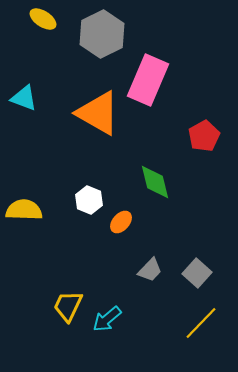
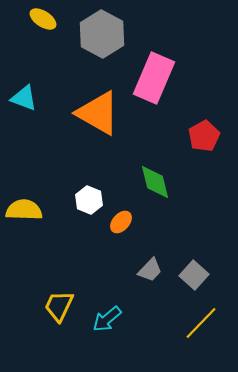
gray hexagon: rotated 6 degrees counterclockwise
pink rectangle: moved 6 px right, 2 px up
gray square: moved 3 px left, 2 px down
yellow trapezoid: moved 9 px left
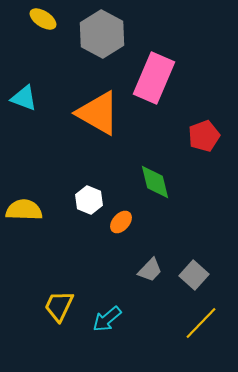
red pentagon: rotated 8 degrees clockwise
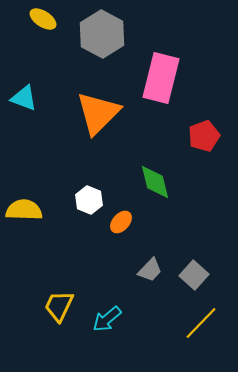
pink rectangle: moved 7 px right; rotated 9 degrees counterclockwise
orange triangle: rotated 45 degrees clockwise
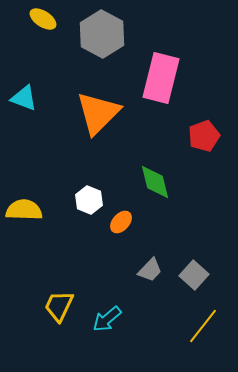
yellow line: moved 2 px right, 3 px down; rotated 6 degrees counterclockwise
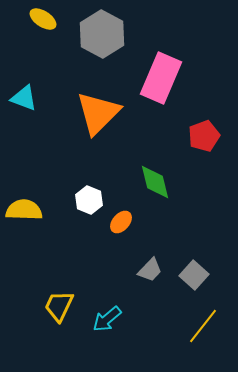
pink rectangle: rotated 9 degrees clockwise
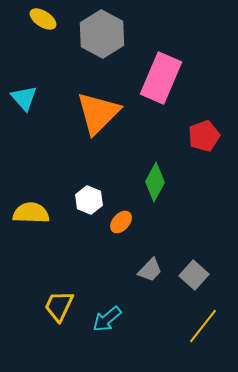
cyan triangle: rotated 28 degrees clockwise
green diamond: rotated 42 degrees clockwise
yellow semicircle: moved 7 px right, 3 px down
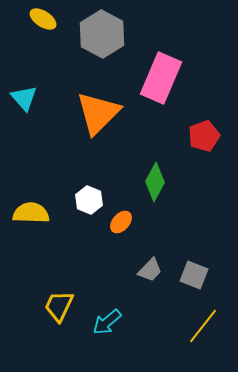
gray square: rotated 20 degrees counterclockwise
cyan arrow: moved 3 px down
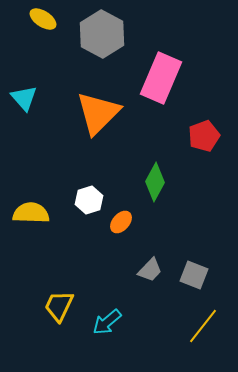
white hexagon: rotated 20 degrees clockwise
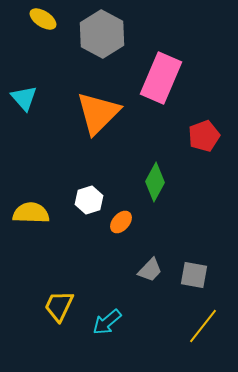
gray square: rotated 12 degrees counterclockwise
